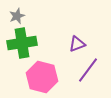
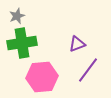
pink hexagon: rotated 20 degrees counterclockwise
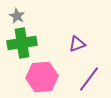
gray star: rotated 21 degrees counterclockwise
purple line: moved 1 px right, 9 px down
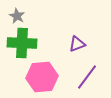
green cross: rotated 12 degrees clockwise
purple line: moved 2 px left, 2 px up
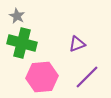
green cross: rotated 12 degrees clockwise
purple line: rotated 8 degrees clockwise
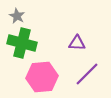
purple triangle: moved 1 px up; rotated 24 degrees clockwise
purple line: moved 3 px up
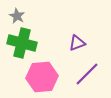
purple triangle: rotated 24 degrees counterclockwise
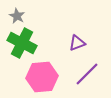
green cross: rotated 12 degrees clockwise
